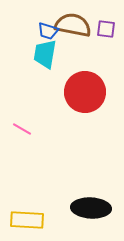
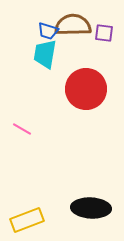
brown semicircle: rotated 12 degrees counterclockwise
purple square: moved 2 px left, 4 px down
red circle: moved 1 px right, 3 px up
yellow rectangle: rotated 24 degrees counterclockwise
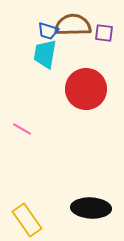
yellow rectangle: rotated 76 degrees clockwise
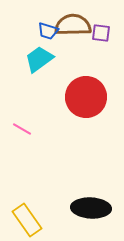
purple square: moved 3 px left
cyan trapezoid: moved 6 px left, 5 px down; rotated 44 degrees clockwise
red circle: moved 8 px down
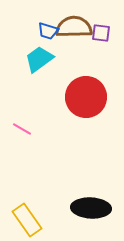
brown semicircle: moved 1 px right, 2 px down
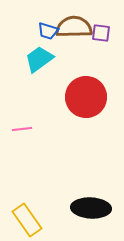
pink line: rotated 36 degrees counterclockwise
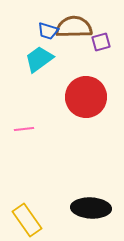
purple square: moved 9 px down; rotated 24 degrees counterclockwise
pink line: moved 2 px right
